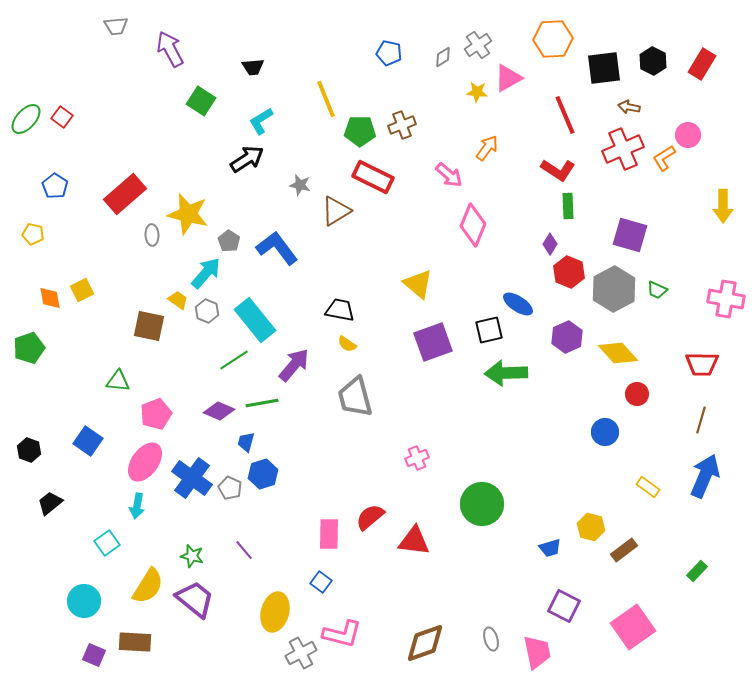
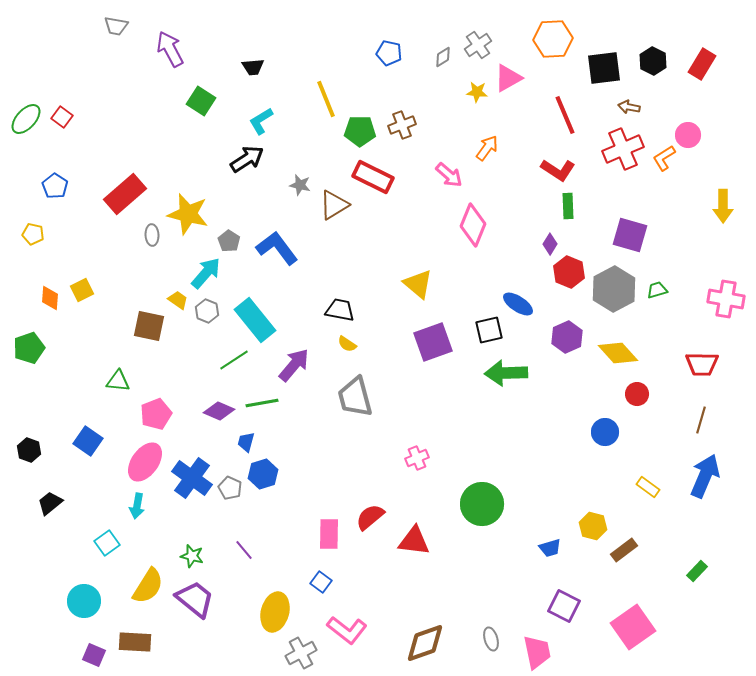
gray trapezoid at (116, 26): rotated 15 degrees clockwise
brown triangle at (336, 211): moved 2 px left, 6 px up
green trapezoid at (657, 290): rotated 140 degrees clockwise
orange diamond at (50, 298): rotated 15 degrees clockwise
yellow hexagon at (591, 527): moved 2 px right, 1 px up
pink L-shape at (342, 634): moved 5 px right, 4 px up; rotated 24 degrees clockwise
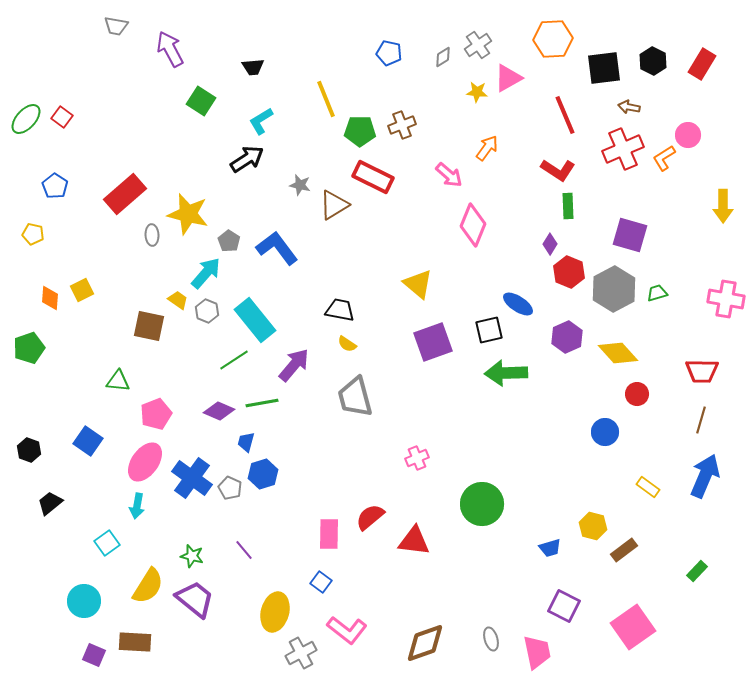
green trapezoid at (657, 290): moved 3 px down
red trapezoid at (702, 364): moved 7 px down
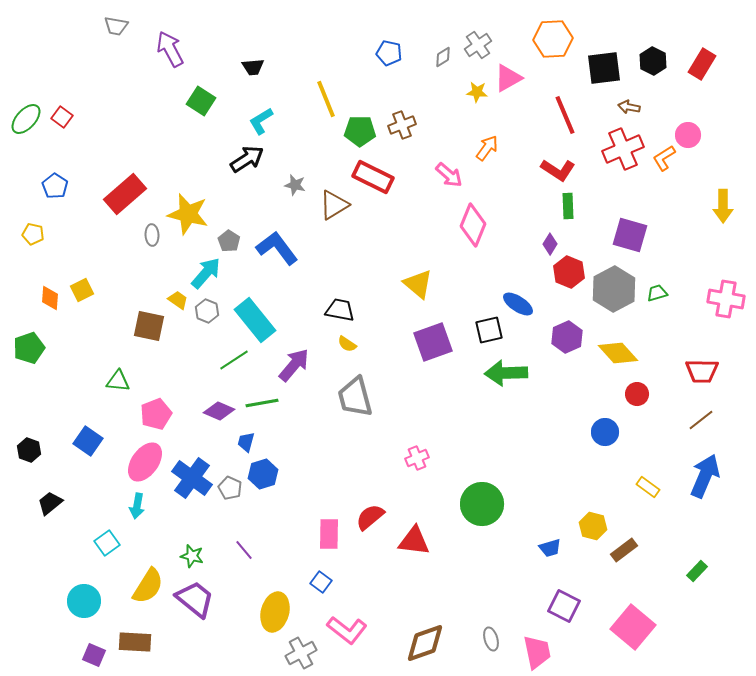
gray star at (300, 185): moved 5 px left
brown line at (701, 420): rotated 36 degrees clockwise
pink square at (633, 627): rotated 15 degrees counterclockwise
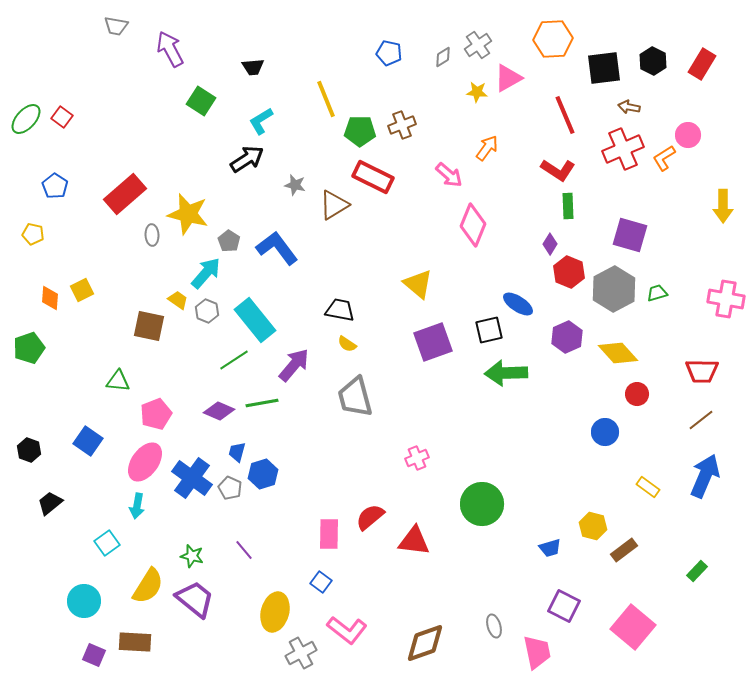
blue trapezoid at (246, 442): moved 9 px left, 10 px down
gray ellipse at (491, 639): moved 3 px right, 13 px up
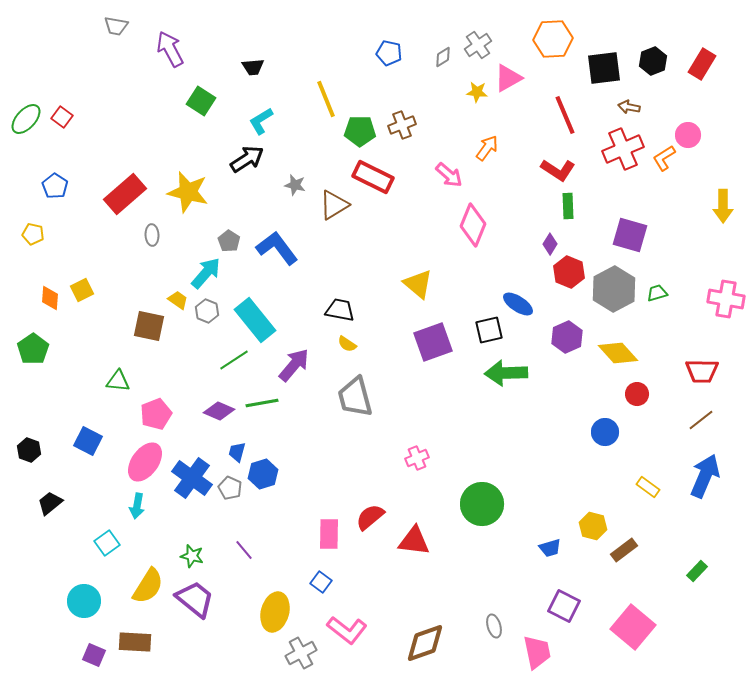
black hexagon at (653, 61): rotated 12 degrees clockwise
yellow star at (188, 214): moved 22 px up
green pentagon at (29, 348): moved 4 px right, 1 px down; rotated 16 degrees counterclockwise
blue square at (88, 441): rotated 8 degrees counterclockwise
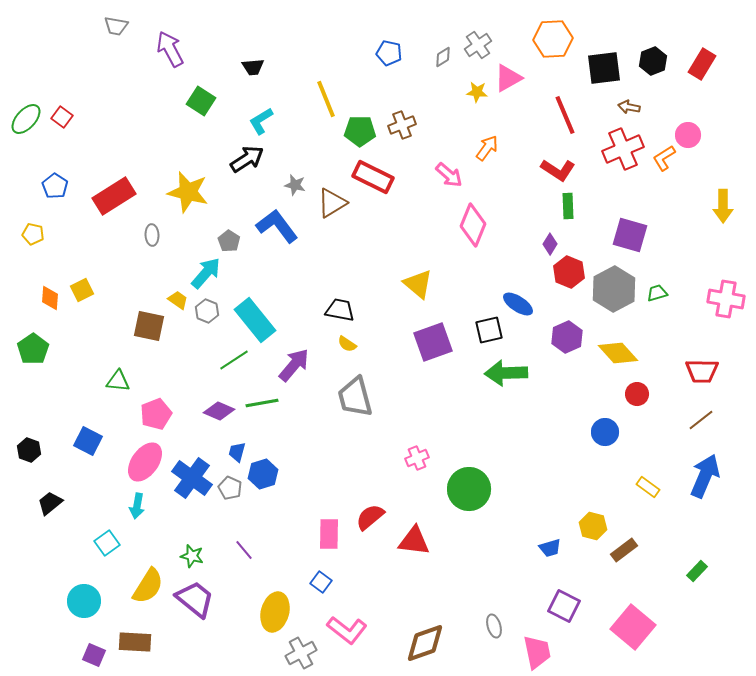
red rectangle at (125, 194): moved 11 px left, 2 px down; rotated 9 degrees clockwise
brown triangle at (334, 205): moved 2 px left, 2 px up
blue L-shape at (277, 248): moved 22 px up
green circle at (482, 504): moved 13 px left, 15 px up
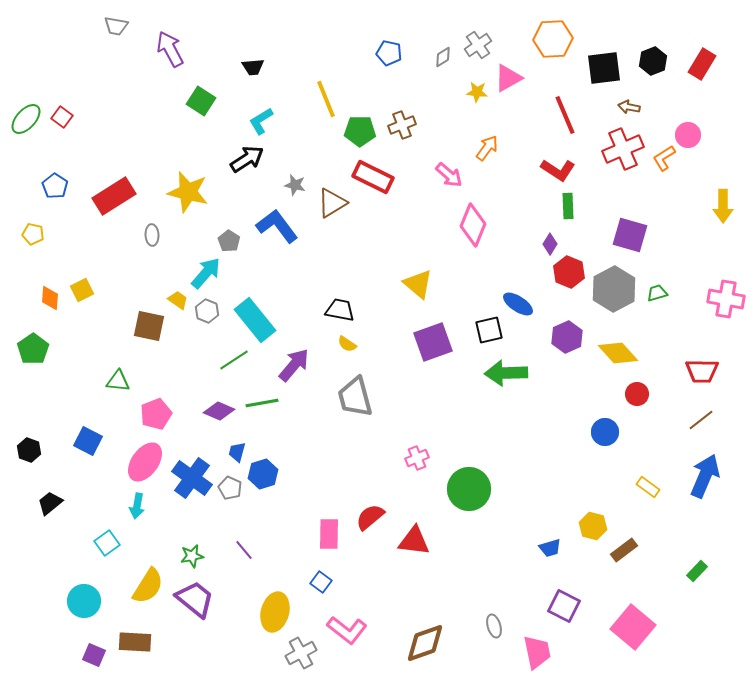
green star at (192, 556): rotated 25 degrees counterclockwise
